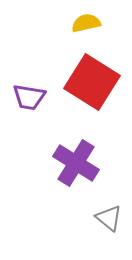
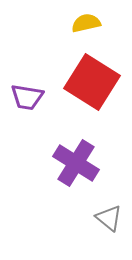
purple trapezoid: moved 2 px left
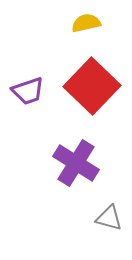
red square: moved 4 px down; rotated 12 degrees clockwise
purple trapezoid: moved 1 px right, 6 px up; rotated 28 degrees counterclockwise
gray triangle: rotated 24 degrees counterclockwise
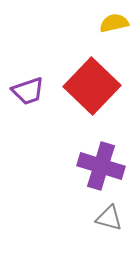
yellow semicircle: moved 28 px right
purple cross: moved 25 px right, 3 px down; rotated 15 degrees counterclockwise
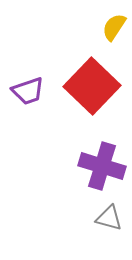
yellow semicircle: moved 4 px down; rotated 44 degrees counterclockwise
purple cross: moved 1 px right
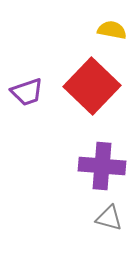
yellow semicircle: moved 2 px left, 3 px down; rotated 68 degrees clockwise
purple trapezoid: moved 1 px left, 1 px down
purple cross: rotated 12 degrees counterclockwise
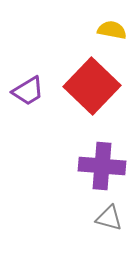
purple trapezoid: moved 1 px right, 1 px up; rotated 12 degrees counterclockwise
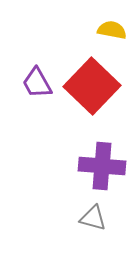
purple trapezoid: moved 9 px right, 8 px up; rotated 92 degrees clockwise
gray triangle: moved 16 px left
